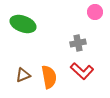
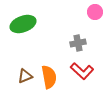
green ellipse: rotated 40 degrees counterclockwise
brown triangle: moved 2 px right, 1 px down
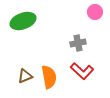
green ellipse: moved 3 px up
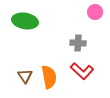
green ellipse: moved 2 px right; rotated 30 degrees clockwise
gray cross: rotated 14 degrees clockwise
brown triangle: rotated 42 degrees counterclockwise
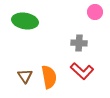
gray cross: moved 1 px right
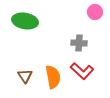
orange semicircle: moved 4 px right
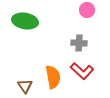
pink circle: moved 8 px left, 2 px up
brown triangle: moved 10 px down
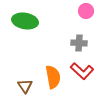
pink circle: moved 1 px left, 1 px down
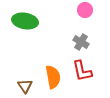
pink circle: moved 1 px left, 1 px up
gray cross: moved 2 px right, 1 px up; rotated 28 degrees clockwise
red L-shape: rotated 35 degrees clockwise
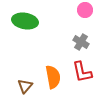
red L-shape: moved 1 px down
brown triangle: rotated 14 degrees clockwise
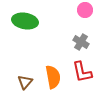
brown triangle: moved 4 px up
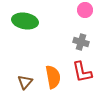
gray cross: rotated 14 degrees counterclockwise
